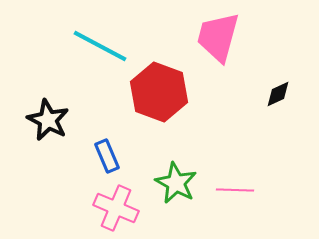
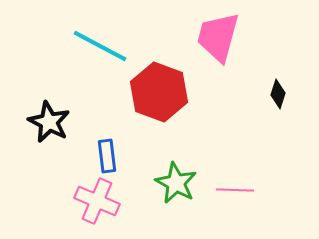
black diamond: rotated 48 degrees counterclockwise
black star: moved 1 px right, 2 px down
blue rectangle: rotated 16 degrees clockwise
pink cross: moved 19 px left, 7 px up
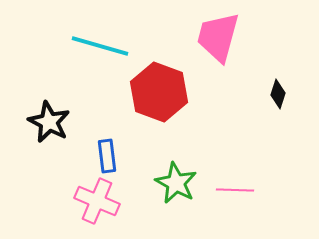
cyan line: rotated 12 degrees counterclockwise
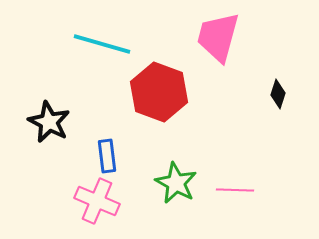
cyan line: moved 2 px right, 2 px up
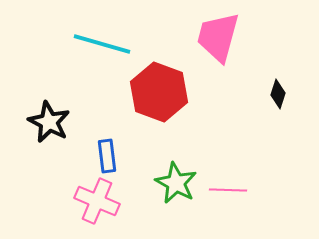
pink line: moved 7 px left
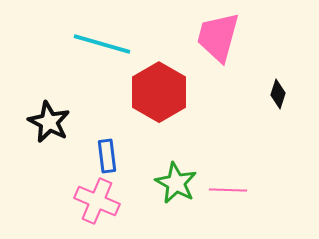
red hexagon: rotated 10 degrees clockwise
